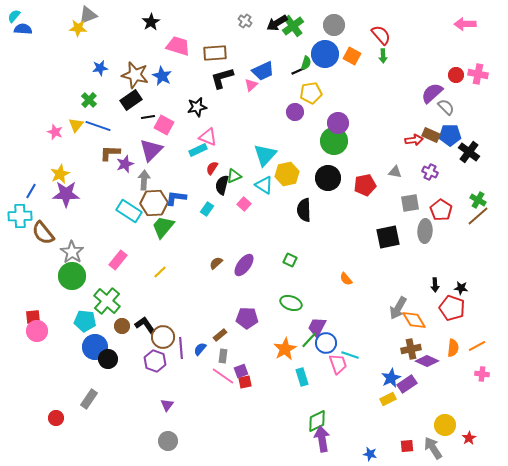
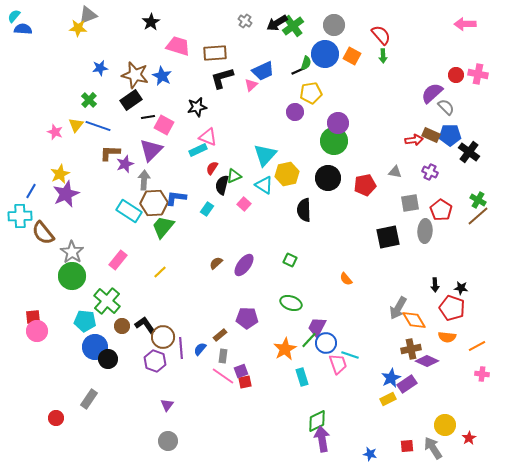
purple star at (66, 194): rotated 24 degrees counterclockwise
orange semicircle at (453, 348): moved 6 px left, 11 px up; rotated 90 degrees clockwise
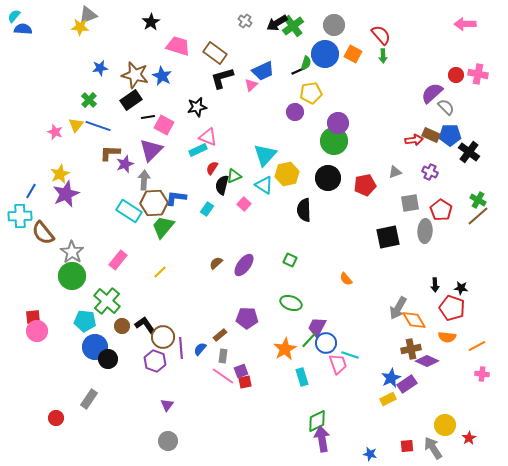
yellow star at (78, 28): moved 2 px right, 1 px up
brown rectangle at (215, 53): rotated 40 degrees clockwise
orange square at (352, 56): moved 1 px right, 2 px up
gray triangle at (395, 172): rotated 32 degrees counterclockwise
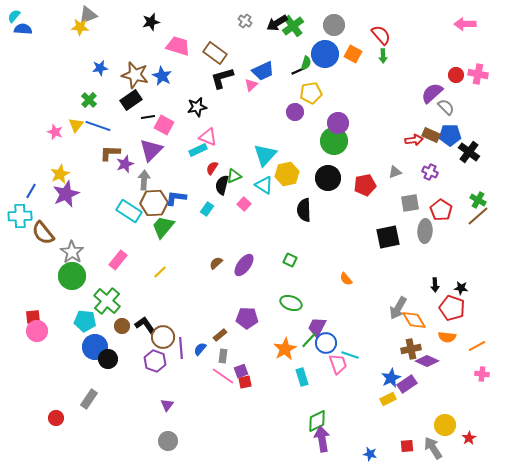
black star at (151, 22): rotated 18 degrees clockwise
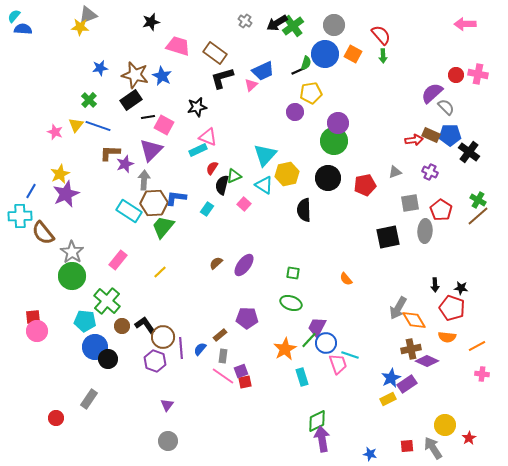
green square at (290, 260): moved 3 px right, 13 px down; rotated 16 degrees counterclockwise
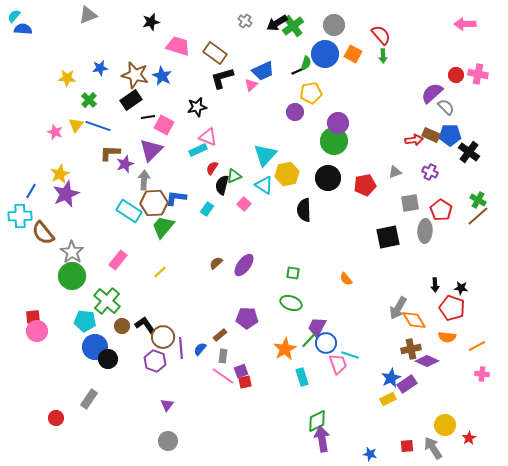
yellow star at (80, 27): moved 13 px left, 51 px down
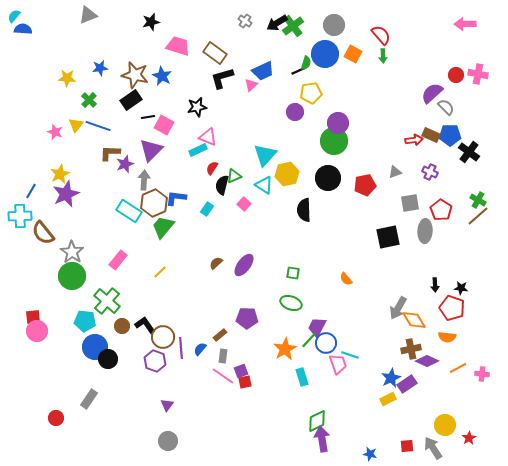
brown hexagon at (154, 203): rotated 20 degrees counterclockwise
orange line at (477, 346): moved 19 px left, 22 px down
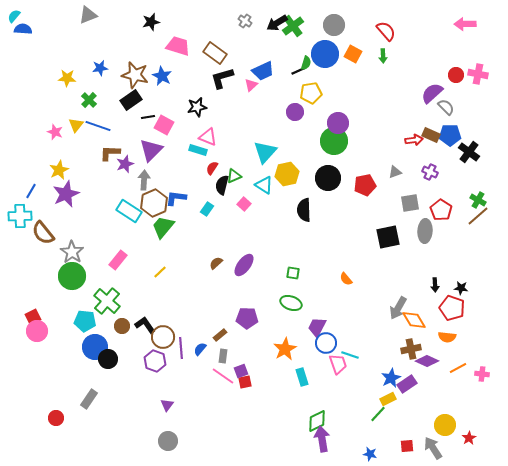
red semicircle at (381, 35): moved 5 px right, 4 px up
cyan rectangle at (198, 150): rotated 42 degrees clockwise
cyan triangle at (265, 155): moved 3 px up
yellow star at (60, 174): moved 1 px left, 4 px up
red square at (33, 317): rotated 21 degrees counterclockwise
green line at (309, 340): moved 69 px right, 74 px down
